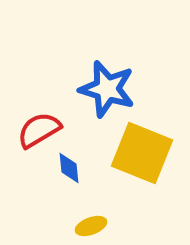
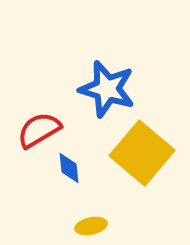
yellow square: rotated 18 degrees clockwise
yellow ellipse: rotated 8 degrees clockwise
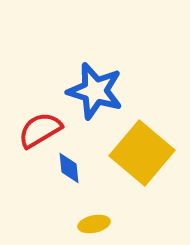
blue star: moved 12 px left, 2 px down
red semicircle: moved 1 px right
yellow ellipse: moved 3 px right, 2 px up
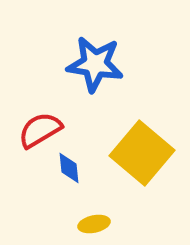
blue star: moved 27 px up; rotated 8 degrees counterclockwise
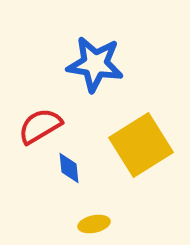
red semicircle: moved 4 px up
yellow square: moved 1 px left, 8 px up; rotated 18 degrees clockwise
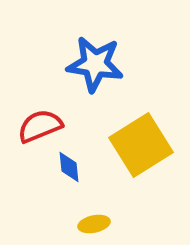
red semicircle: rotated 9 degrees clockwise
blue diamond: moved 1 px up
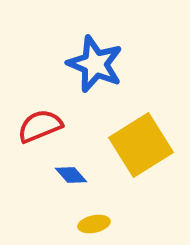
blue star: rotated 14 degrees clockwise
blue diamond: moved 2 px right, 8 px down; rotated 36 degrees counterclockwise
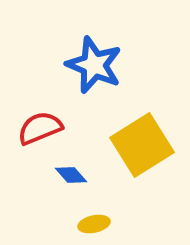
blue star: moved 1 px left, 1 px down
red semicircle: moved 2 px down
yellow square: moved 1 px right
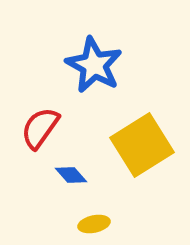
blue star: rotated 6 degrees clockwise
red semicircle: rotated 33 degrees counterclockwise
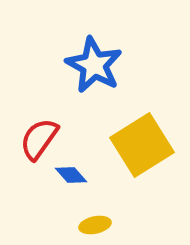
red semicircle: moved 1 px left, 11 px down
yellow ellipse: moved 1 px right, 1 px down
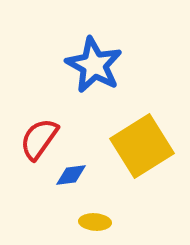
yellow square: moved 1 px down
blue diamond: rotated 56 degrees counterclockwise
yellow ellipse: moved 3 px up; rotated 16 degrees clockwise
